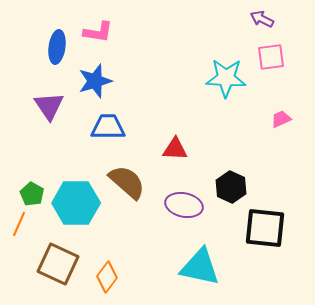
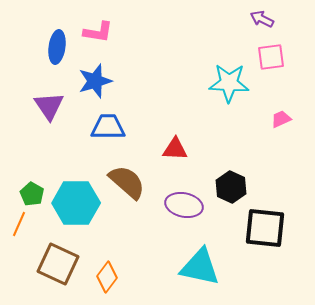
cyan star: moved 3 px right, 5 px down
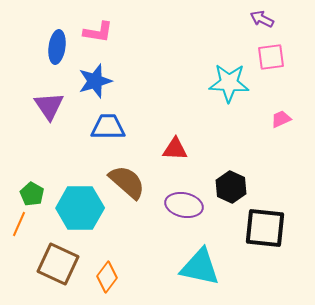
cyan hexagon: moved 4 px right, 5 px down
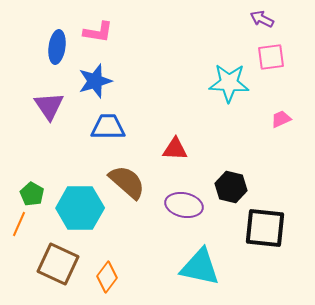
black hexagon: rotated 12 degrees counterclockwise
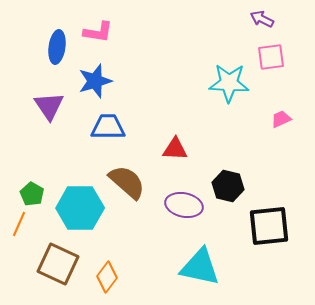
black hexagon: moved 3 px left, 1 px up
black square: moved 4 px right, 2 px up; rotated 12 degrees counterclockwise
